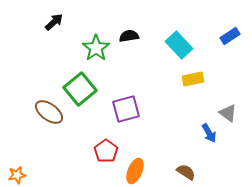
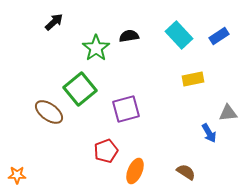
blue rectangle: moved 11 px left
cyan rectangle: moved 10 px up
gray triangle: rotated 42 degrees counterclockwise
red pentagon: rotated 15 degrees clockwise
orange star: rotated 12 degrees clockwise
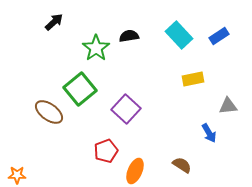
purple square: rotated 32 degrees counterclockwise
gray triangle: moved 7 px up
brown semicircle: moved 4 px left, 7 px up
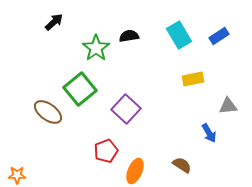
cyan rectangle: rotated 12 degrees clockwise
brown ellipse: moved 1 px left
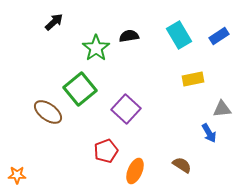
gray triangle: moved 6 px left, 3 px down
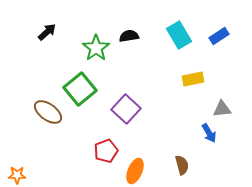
black arrow: moved 7 px left, 10 px down
brown semicircle: rotated 42 degrees clockwise
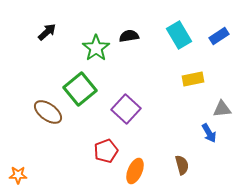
orange star: moved 1 px right
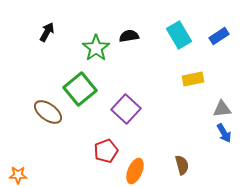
black arrow: rotated 18 degrees counterclockwise
blue arrow: moved 15 px right
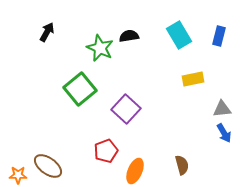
blue rectangle: rotated 42 degrees counterclockwise
green star: moved 4 px right; rotated 12 degrees counterclockwise
brown ellipse: moved 54 px down
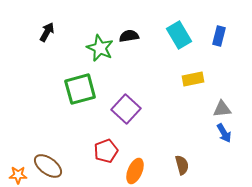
green square: rotated 24 degrees clockwise
